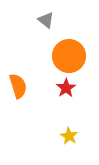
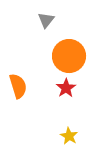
gray triangle: rotated 30 degrees clockwise
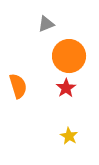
gray triangle: moved 4 px down; rotated 30 degrees clockwise
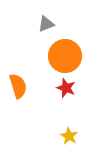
orange circle: moved 4 px left
red star: rotated 18 degrees counterclockwise
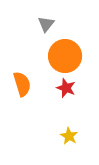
gray triangle: rotated 30 degrees counterclockwise
orange semicircle: moved 4 px right, 2 px up
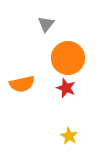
orange circle: moved 3 px right, 2 px down
orange semicircle: rotated 95 degrees clockwise
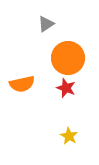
gray triangle: rotated 18 degrees clockwise
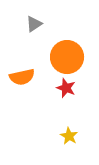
gray triangle: moved 12 px left
orange circle: moved 1 px left, 1 px up
orange semicircle: moved 7 px up
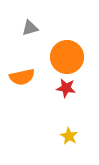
gray triangle: moved 4 px left, 4 px down; rotated 18 degrees clockwise
red star: rotated 12 degrees counterclockwise
